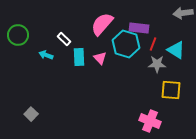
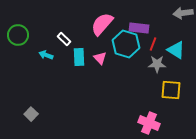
pink cross: moved 1 px left, 2 px down
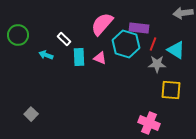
pink triangle: rotated 24 degrees counterclockwise
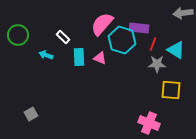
white rectangle: moved 1 px left, 2 px up
cyan hexagon: moved 4 px left, 4 px up
gray square: rotated 16 degrees clockwise
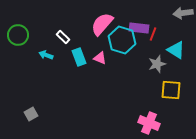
red line: moved 10 px up
cyan rectangle: rotated 18 degrees counterclockwise
gray star: rotated 18 degrees counterclockwise
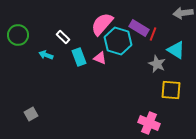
purple rectangle: rotated 24 degrees clockwise
cyan hexagon: moved 4 px left, 1 px down
gray star: rotated 30 degrees counterclockwise
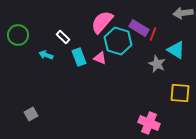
pink semicircle: moved 2 px up
yellow square: moved 9 px right, 3 px down
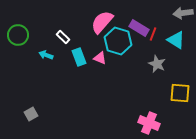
cyan triangle: moved 10 px up
